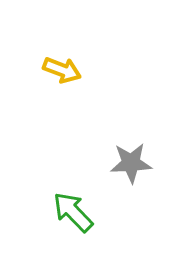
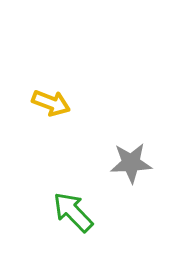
yellow arrow: moved 11 px left, 33 px down
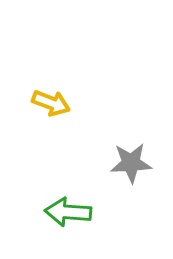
green arrow: moved 5 px left; rotated 42 degrees counterclockwise
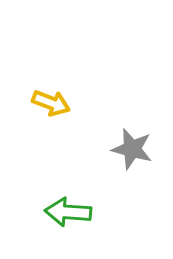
gray star: moved 1 px right, 14 px up; rotated 18 degrees clockwise
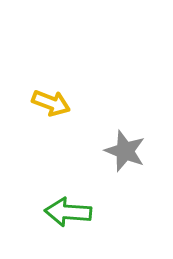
gray star: moved 7 px left, 2 px down; rotated 6 degrees clockwise
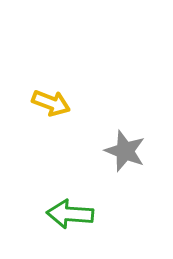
green arrow: moved 2 px right, 2 px down
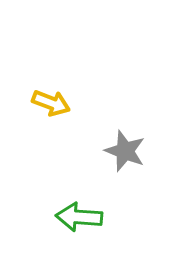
green arrow: moved 9 px right, 3 px down
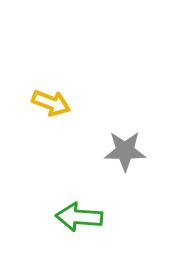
gray star: rotated 21 degrees counterclockwise
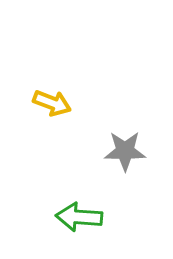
yellow arrow: moved 1 px right
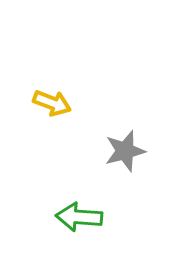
gray star: rotated 15 degrees counterclockwise
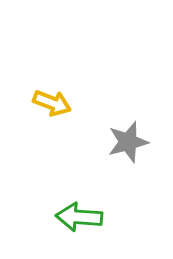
gray star: moved 3 px right, 9 px up
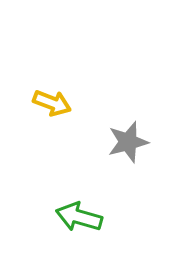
green arrow: rotated 12 degrees clockwise
